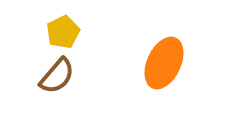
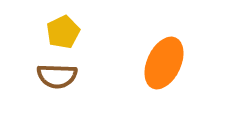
brown semicircle: rotated 51 degrees clockwise
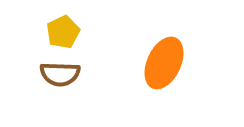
brown semicircle: moved 3 px right, 2 px up
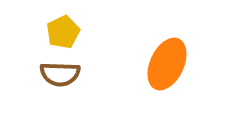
orange ellipse: moved 3 px right, 1 px down
